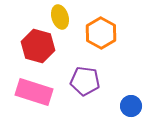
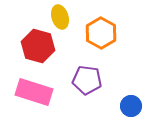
purple pentagon: moved 2 px right, 1 px up
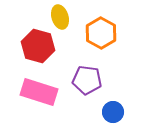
pink rectangle: moved 5 px right
blue circle: moved 18 px left, 6 px down
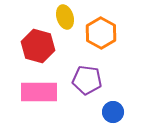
yellow ellipse: moved 5 px right
pink rectangle: rotated 18 degrees counterclockwise
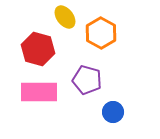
yellow ellipse: rotated 20 degrees counterclockwise
red hexagon: moved 3 px down
purple pentagon: rotated 8 degrees clockwise
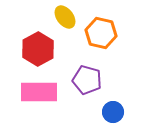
orange hexagon: rotated 16 degrees counterclockwise
red hexagon: rotated 16 degrees clockwise
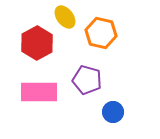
red hexagon: moved 1 px left, 6 px up
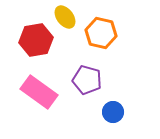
red hexagon: moved 1 px left, 3 px up; rotated 20 degrees clockwise
pink rectangle: rotated 36 degrees clockwise
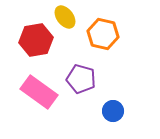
orange hexagon: moved 2 px right, 1 px down
purple pentagon: moved 6 px left, 1 px up
blue circle: moved 1 px up
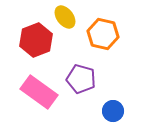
red hexagon: rotated 12 degrees counterclockwise
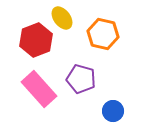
yellow ellipse: moved 3 px left, 1 px down
pink rectangle: moved 3 px up; rotated 12 degrees clockwise
